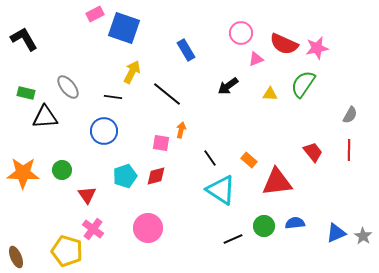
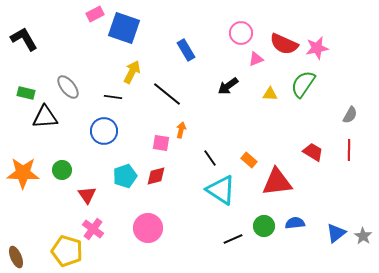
red trapezoid at (313, 152): rotated 20 degrees counterclockwise
blue triangle at (336, 233): rotated 15 degrees counterclockwise
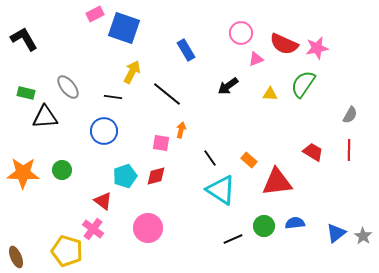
red triangle at (87, 195): moved 16 px right, 6 px down; rotated 18 degrees counterclockwise
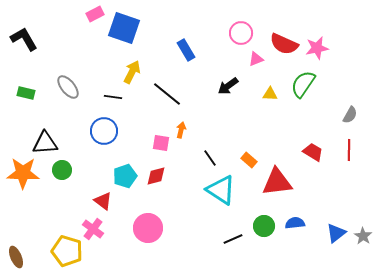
black triangle at (45, 117): moved 26 px down
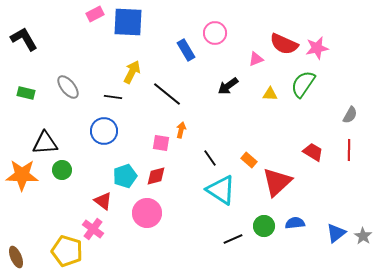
blue square at (124, 28): moved 4 px right, 6 px up; rotated 16 degrees counterclockwise
pink circle at (241, 33): moved 26 px left
orange star at (23, 173): moved 1 px left, 2 px down
red triangle at (277, 182): rotated 36 degrees counterclockwise
pink circle at (148, 228): moved 1 px left, 15 px up
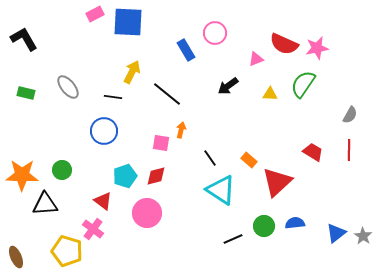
black triangle at (45, 143): moved 61 px down
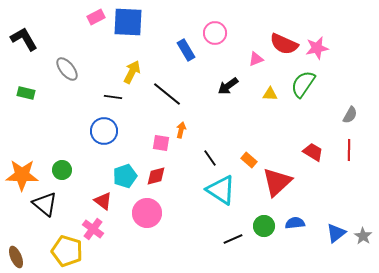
pink rectangle at (95, 14): moved 1 px right, 3 px down
gray ellipse at (68, 87): moved 1 px left, 18 px up
black triangle at (45, 204): rotated 44 degrees clockwise
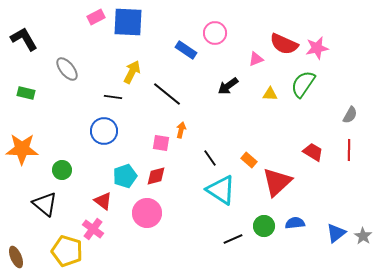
blue rectangle at (186, 50): rotated 25 degrees counterclockwise
orange star at (22, 175): moved 26 px up
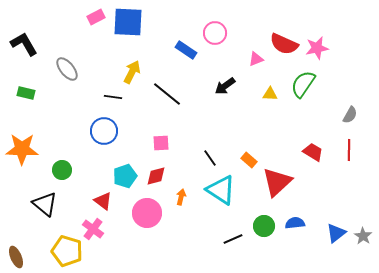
black L-shape at (24, 39): moved 5 px down
black arrow at (228, 86): moved 3 px left
orange arrow at (181, 130): moved 67 px down
pink square at (161, 143): rotated 12 degrees counterclockwise
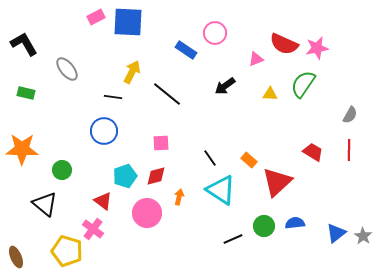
orange arrow at (181, 197): moved 2 px left
